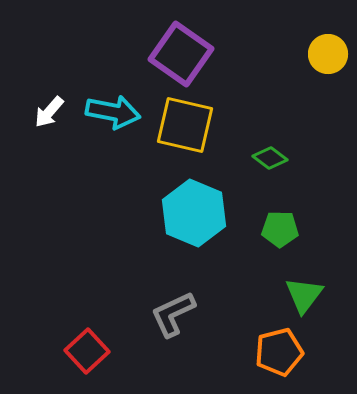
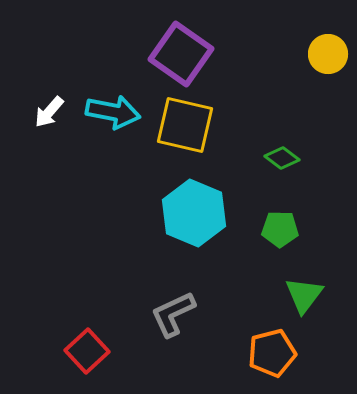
green diamond: moved 12 px right
orange pentagon: moved 7 px left, 1 px down
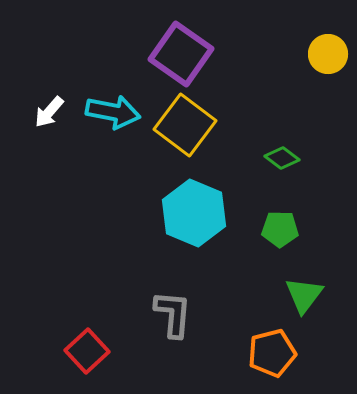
yellow square: rotated 24 degrees clockwise
gray L-shape: rotated 120 degrees clockwise
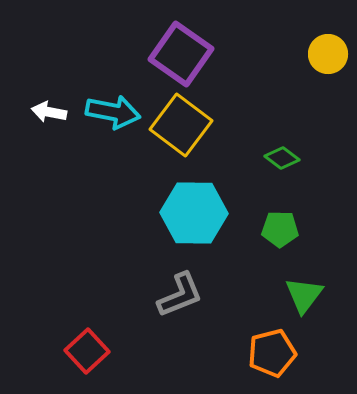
white arrow: rotated 60 degrees clockwise
yellow square: moved 4 px left
cyan hexagon: rotated 22 degrees counterclockwise
gray L-shape: moved 7 px right, 19 px up; rotated 63 degrees clockwise
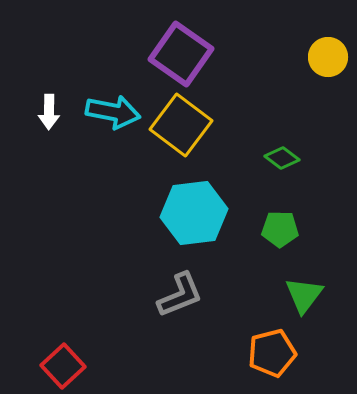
yellow circle: moved 3 px down
white arrow: rotated 100 degrees counterclockwise
cyan hexagon: rotated 8 degrees counterclockwise
red square: moved 24 px left, 15 px down
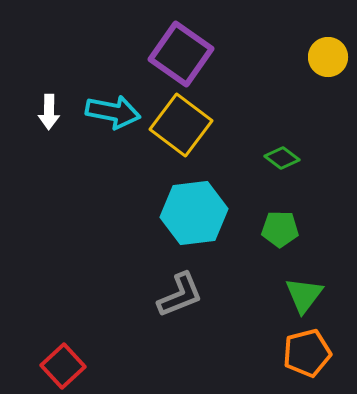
orange pentagon: moved 35 px right
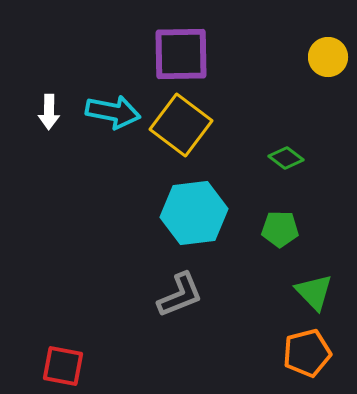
purple square: rotated 36 degrees counterclockwise
green diamond: moved 4 px right
green triangle: moved 10 px right, 3 px up; rotated 21 degrees counterclockwise
red square: rotated 36 degrees counterclockwise
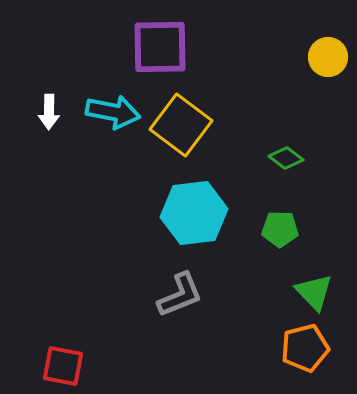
purple square: moved 21 px left, 7 px up
orange pentagon: moved 2 px left, 5 px up
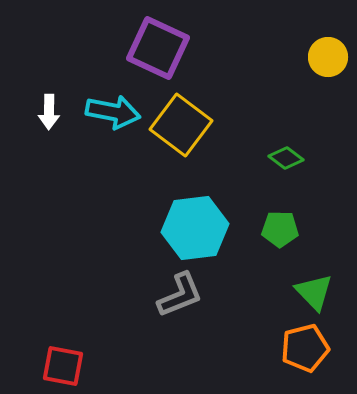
purple square: moved 2 px left, 1 px down; rotated 26 degrees clockwise
cyan hexagon: moved 1 px right, 15 px down
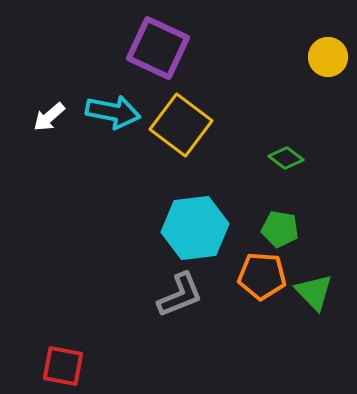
white arrow: moved 5 px down; rotated 48 degrees clockwise
green pentagon: rotated 9 degrees clockwise
orange pentagon: moved 43 px left, 72 px up; rotated 18 degrees clockwise
